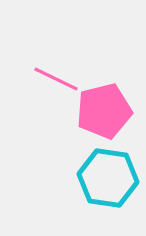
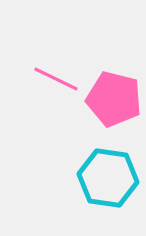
pink pentagon: moved 10 px right, 12 px up; rotated 28 degrees clockwise
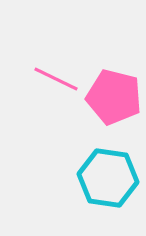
pink pentagon: moved 2 px up
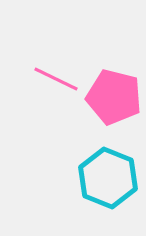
cyan hexagon: rotated 14 degrees clockwise
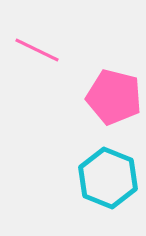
pink line: moved 19 px left, 29 px up
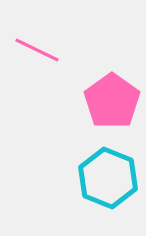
pink pentagon: moved 2 px left, 4 px down; rotated 22 degrees clockwise
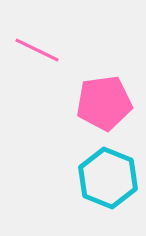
pink pentagon: moved 8 px left, 2 px down; rotated 28 degrees clockwise
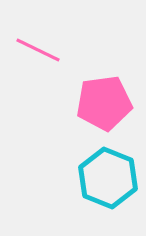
pink line: moved 1 px right
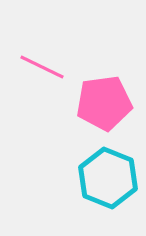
pink line: moved 4 px right, 17 px down
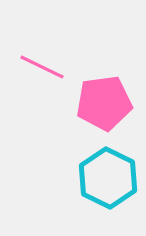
cyan hexagon: rotated 4 degrees clockwise
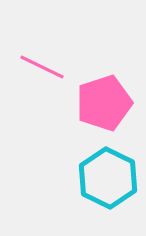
pink pentagon: rotated 10 degrees counterclockwise
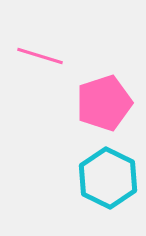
pink line: moved 2 px left, 11 px up; rotated 9 degrees counterclockwise
